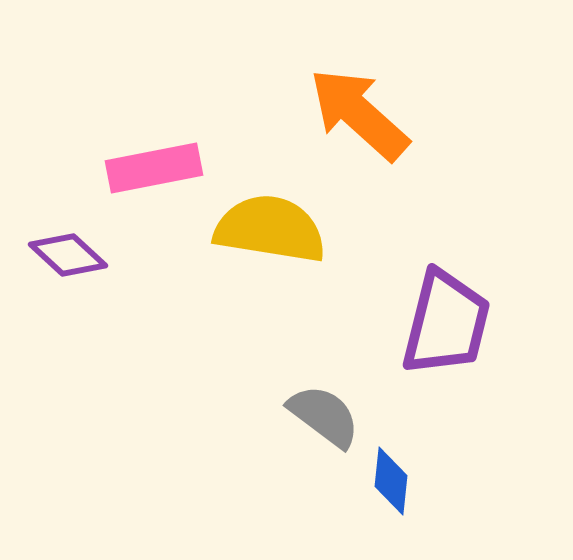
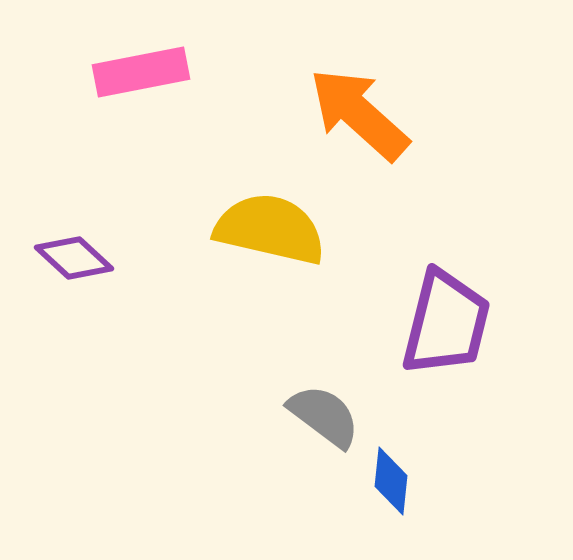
pink rectangle: moved 13 px left, 96 px up
yellow semicircle: rotated 4 degrees clockwise
purple diamond: moved 6 px right, 3 px down
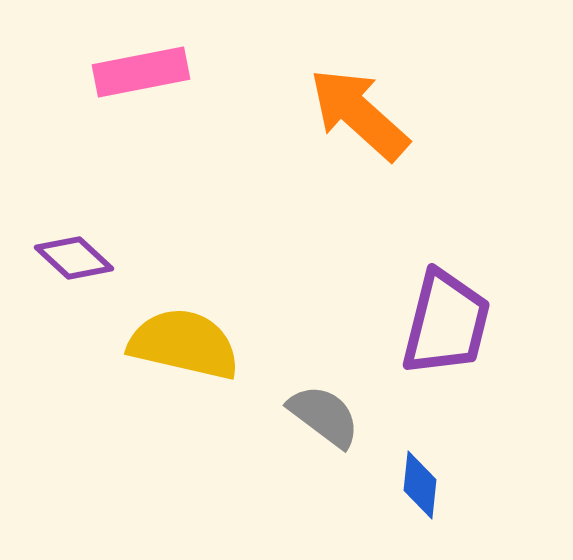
yellow semicircle: moved 86 px left, 115 px down
blue diamond: moved 29 px right, 4 px down
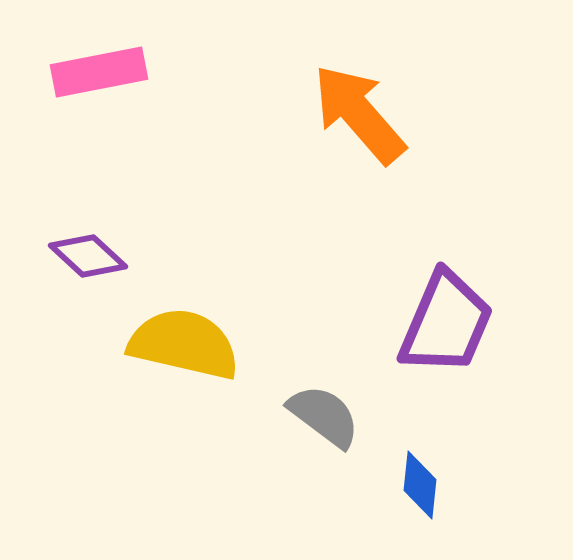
pink rectangle: moved 42 px left
orange arrow: rotated 7 degrees clockwise
purple diamond: moved 14 px right, 2 px up
purple trapezoid: rotated 9 degrees clockwise
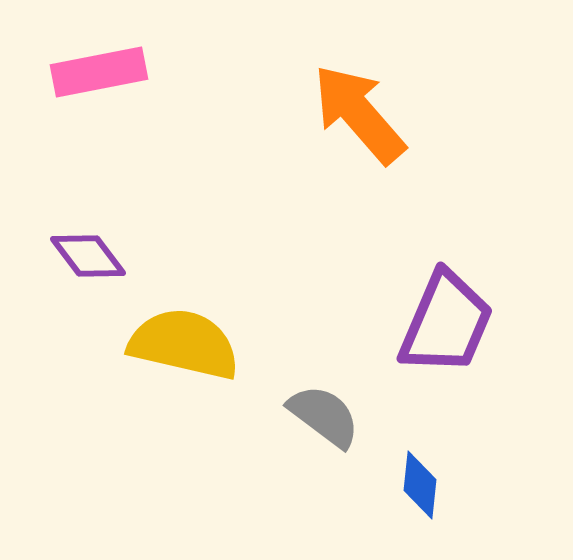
purple diamond: rotated 10 degrees clockwise
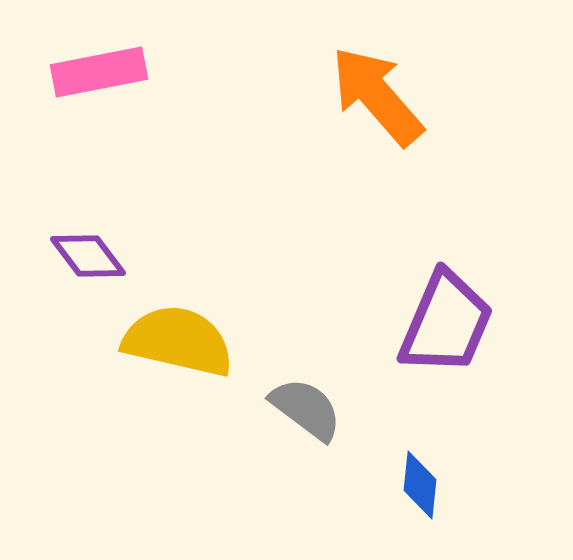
orange arrow: moved 18 px right, 18 px up
yellow semicircle: moved 6 px left, 3 px up
gray semicircle: moved 18 px left, 7 px up
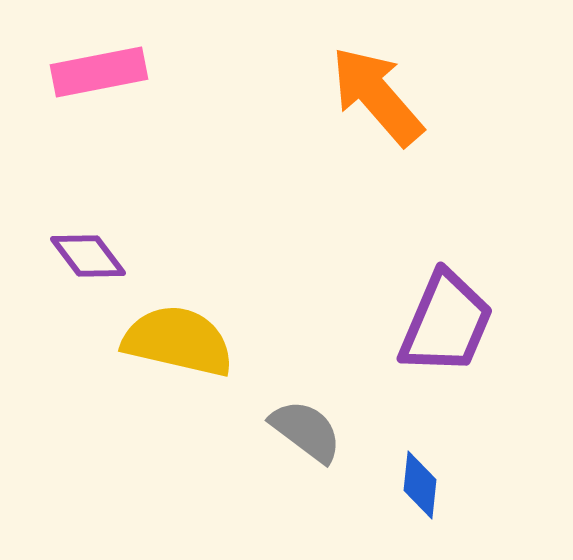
gray semicircle: moved 22 px down
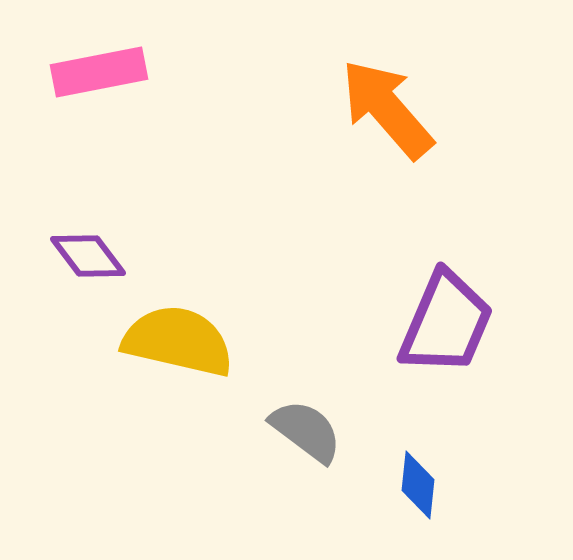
orange arrow: moved 10 px right, 13 px down
blue diamond: moved 2 px left
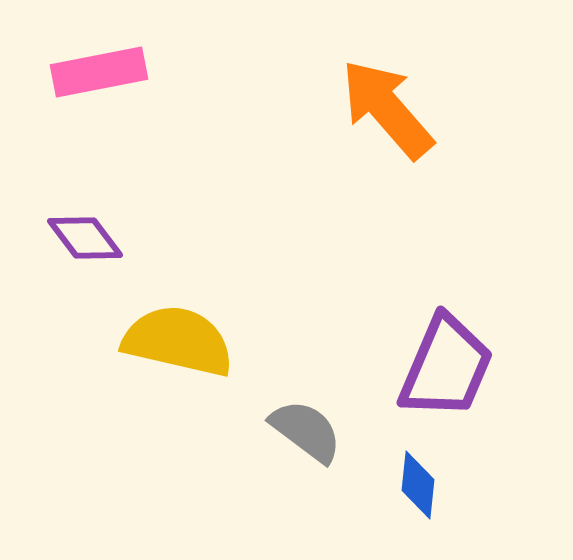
purple diamond: moved 3 px left, 18 px up
purple trapezoid: moved 44 px down
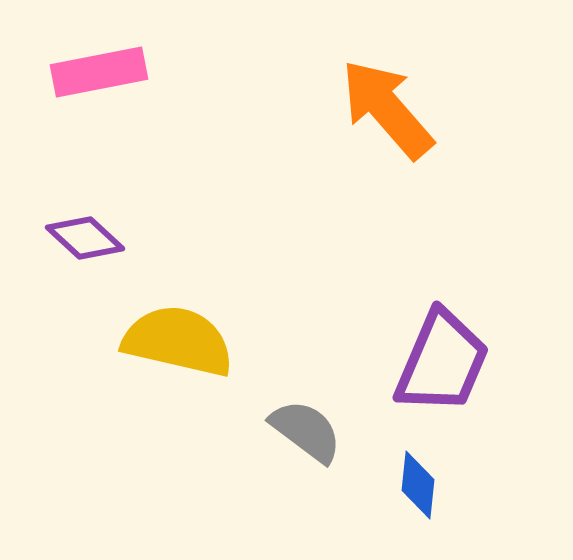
purple diamond: rotated 10 degrees counterclockwise
purple trapezoid: moved 4 px left, 5 px up
